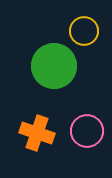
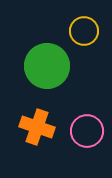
green circle: moved 7 px left
orange cross: moved 6 px up
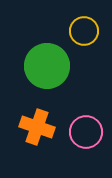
pink circle: moved 1 px left, 1 px down
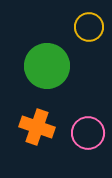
yellow circle: moved 5 px right, 4 px up
pink circle: moved 2 px right, 1 px down
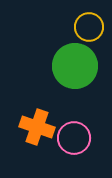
green circle: moved 28 px right
pink circle: moved 14 px left, 5 px down
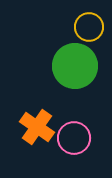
orange cross: rotated 16 degrees clockwise
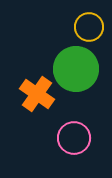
green circle: moved 1 px right, 3 px down
orange cross: moved 33 px up
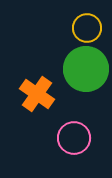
yellow circle: moved 2 px left, 1 px down
green circle: moved 10 px right
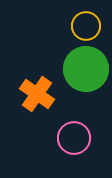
yellow circle: moved 1 px left, 2 px up
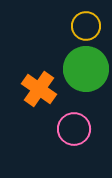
orange cross: moved 2 px right, 5 px up
pink circle: moved 9 px up
